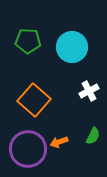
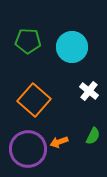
white cross: rotated 24 degrees counterclockwise
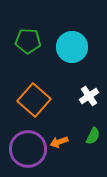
white cross: moved 5 px down; rotated 18 degrees clockwise
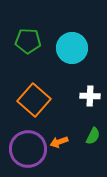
cyan circle: moved 1 px down
white cross: moved 1 px right; rotated 36 degrees clockwise
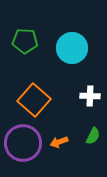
green pentagon: moved 3 px left
purple circle: moved 5 px left, 6 px up
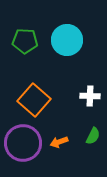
cyan circle: moved 5 px left, 8 px up
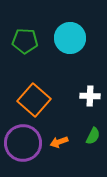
cyan circle: moved 3 px right, 2 px up
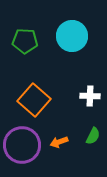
cyan circle: moved 2 px right, 2 px up
purple circle: moved 1 px left, 2 px down
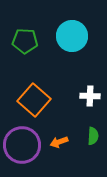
green semicircle: rotated 24 degrees counterclockwise
